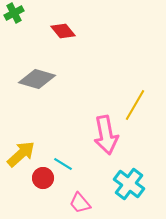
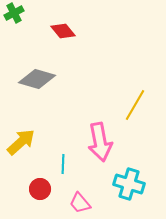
pink arrow: moved 6 px left, 7 px down
yellow arrow: moved 12 px up
cyan line: rotated 60 degrees clockwise
red circle: moved 3 px left, 11 px down
cyan cross: rotated 20 degrees counterclockwise
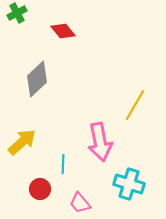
green cross: moved 3 px right
gray diamond: rotated 60 degrees counterclockwise
yellow arrow: moved 1 px right
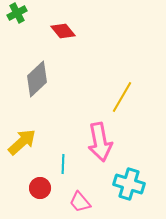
yellow line: moved 13 px left, 8 px up
red circle: moved 1 px up
pink trapezoid: moved 1 px up
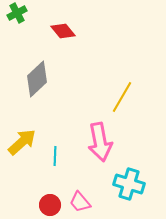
cyan line: moved 8 px left, 8 px up
red circle: moved 10 px right, 17 px down
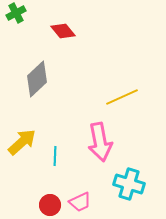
green cross: moved 1 px left
yellow line: rotated 36 degrees clockwise
pink trapezoid: rotated 75 degrees counterclockwise
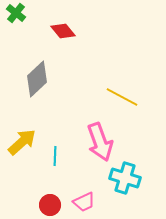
green cross: rotated 24 degrees counterclockwise
yellow line: rotated 52 degrees clockwise
pink arrow: rotated 9 degrees counterclockwise
cyan cross: moved 4 px left, 6 px up
pink trapezoid: moved 4 px right
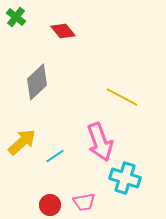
green cross: moved 4 px down
gray diamond: moved 3 px down
cyan line: rotated 54 degrees clockwise
pink trapezoid: rotated 15 degrees clockwise
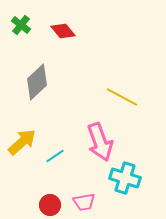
green cross: moved 5 px right, 8 px down
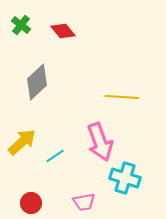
yellow line: rotated 24 degrees counterclockwise
red circle: moved 19 px left, 2 px up
